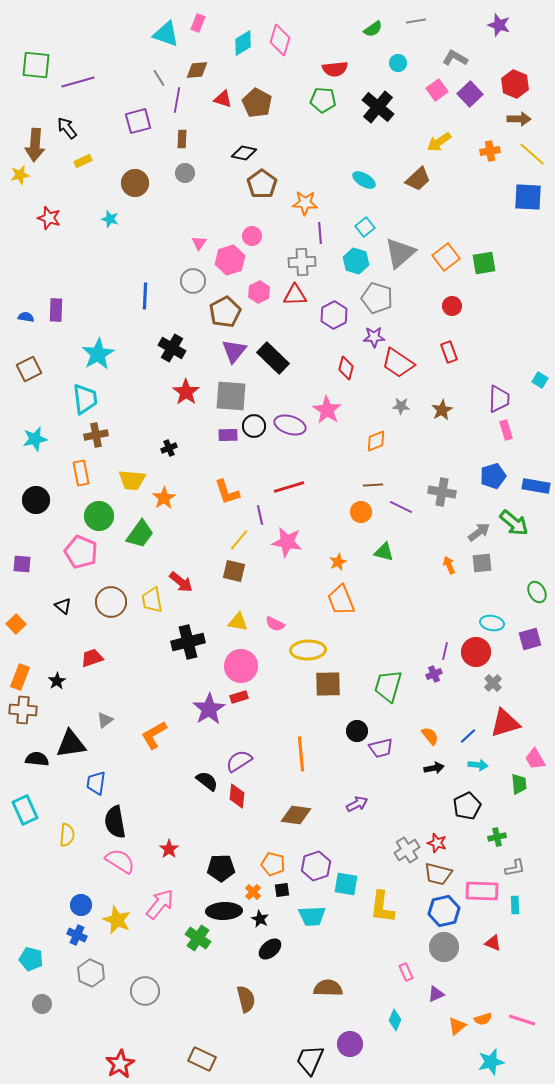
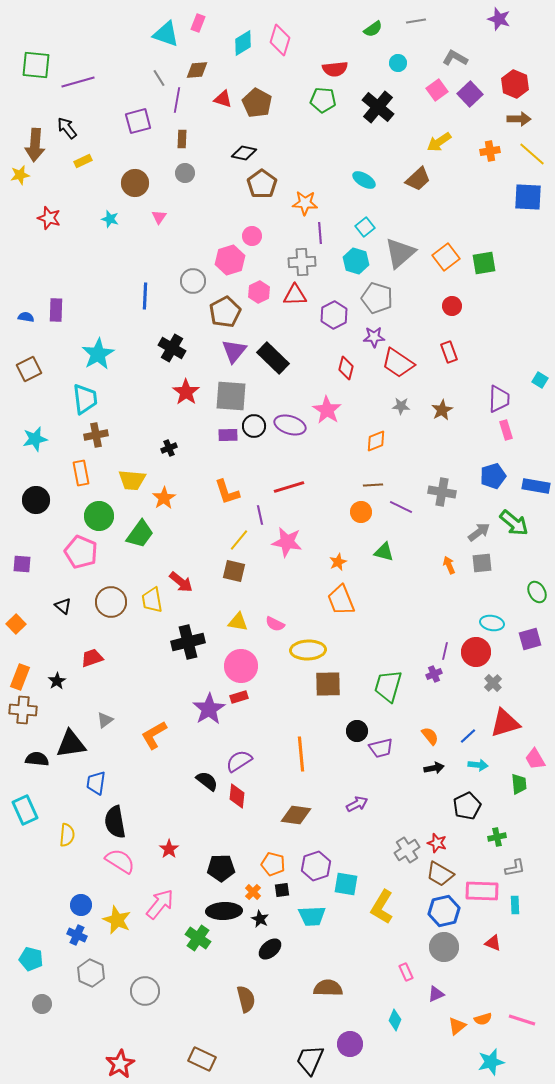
purple star at (499, 25): moved 6 px up
pink triangle at (199, 243): moved 40 px left, 26 px up
brown trapezoid at (438, 874): moved 2 px right; rotated 16 degrees clockwise
yellow L-shape at (382, 907): rotated 24 degrees clockwise
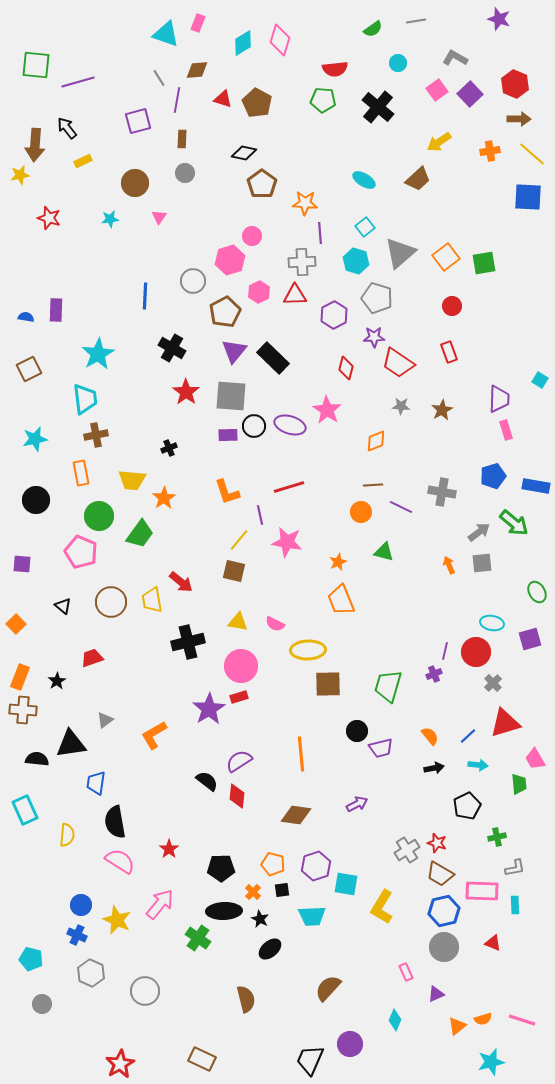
cyan star at (110, 219): rotated 24 degrees counterclockwise
brown semicircle at (328, 988): rotated 48 degrees counterclockwise
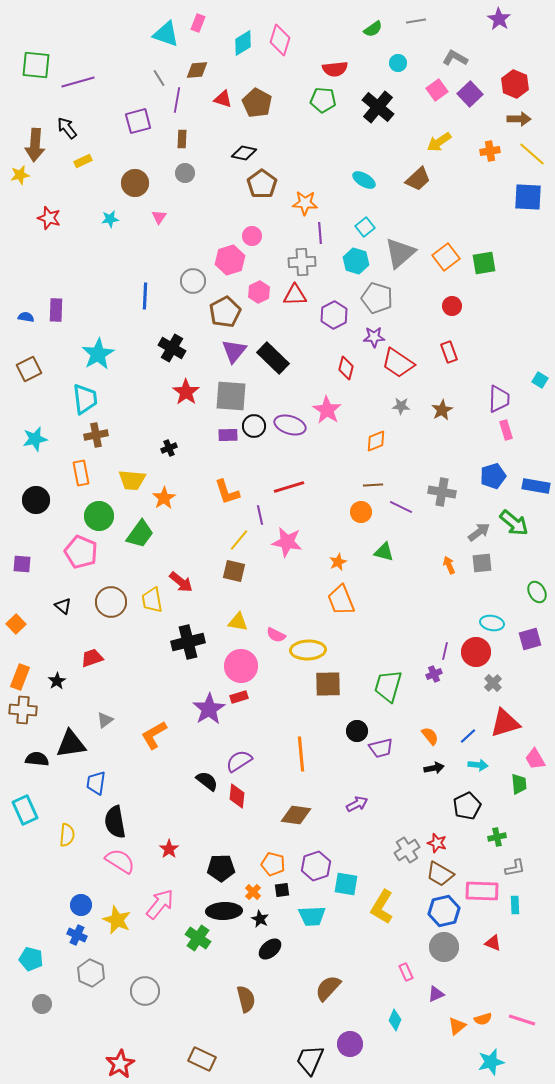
purple star at (499, 19): rotated 15 degrees clockwise
pink semicircle at (275, 624): moved 1 px right, 11 px down
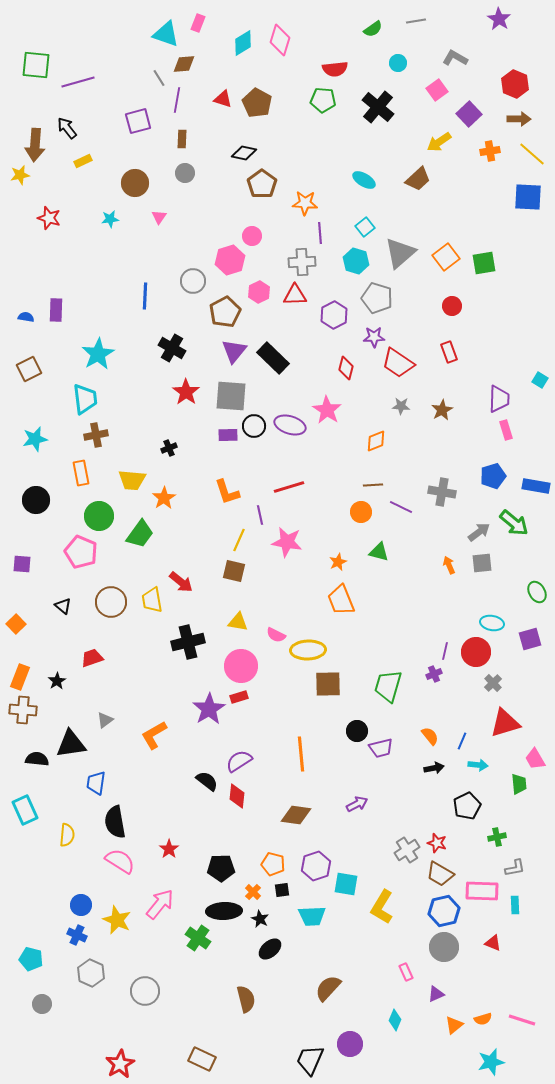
brown diamond at (197, 70): moved 13 px left, 6 px up
purple square at (470, 94): moved 1 px left, 20 px down
yellow line at (239, 540): rotated 15 degrees counterclockwise
green triangle at (384, 552): moved 5 px left
blue line at (468, 736): moved 6 px left, 5 px down; rotated 24 degrees counterclockwise
orange triangle at (457, 1026): moved 3 px left, 1 px up
